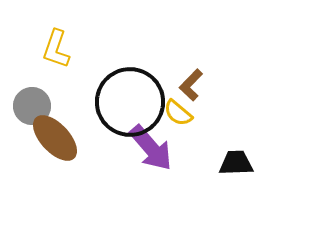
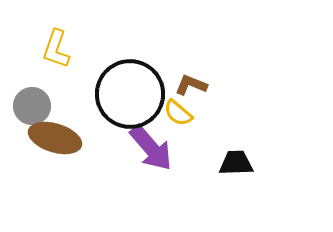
brown L-shape: rotated 68 degrees clockwise
black circle: moved 8 px up
brown ellipse: rotated 30 degrees counterclockwise
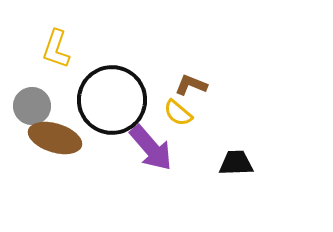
black circle: moved 18 px left, 6 px down
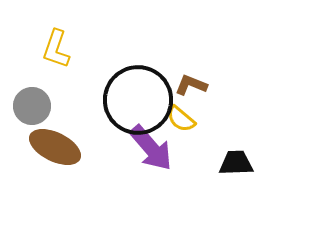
black circle: moved 26 px right
yellow semicircle: moved 3 px right, 6 px down
brown ellipse: moved 9 px down; rotated 9 degrees clockwise
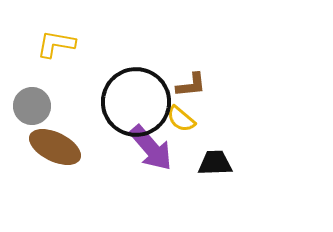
yellow L-shape: moved 5 px up; rotated 81 degrees clockwise
brown L-shape: rotated 152 degrees clockwise
black circle: moved 2 px left, 2 px down
black trapezoid: moved 21 px left
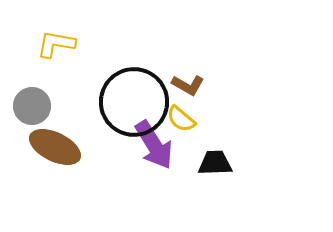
brown L-shape: moved 3 px left; rotated 36 degrees clockwise
black circle: moved 2 px left
purple arrow: moved 3 px right, 3 px up; rotated 9 degrees clockwise
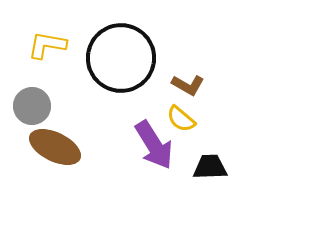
yellow L-shape: moved 9 px left, 1 px down
black circle: moved 13 px left, 44 px up
black trapezoid: moved 5 px left, 4 px down
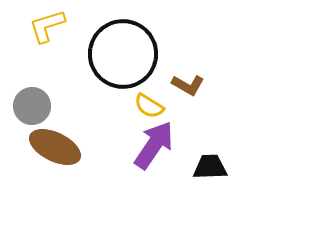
yellow L-shape: moved 19 px up; rotated 27 degrees counterclockwise
black circle: moved 2 px right, 4 px up
yellow semicircle: moved 32 px left, 13 px up; rotated 8 degrees counterclockwise
purple arrow: rotated 114 degrees counterclockwise
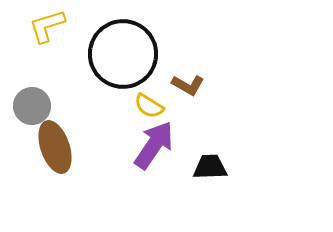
brown ellipse: rotated 45 degrees clockwise
